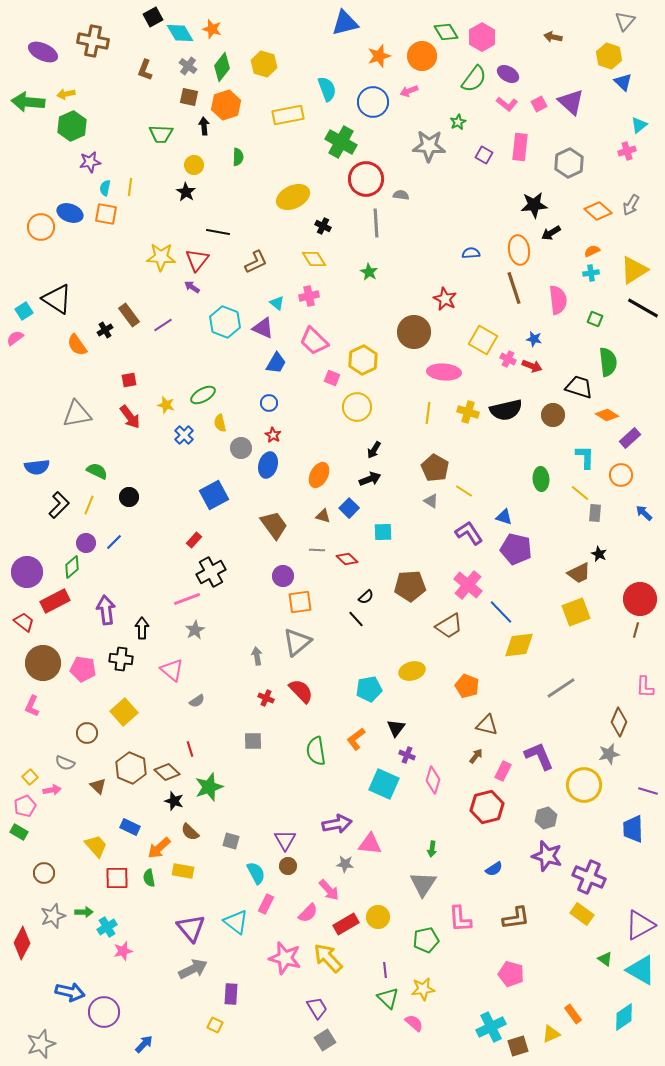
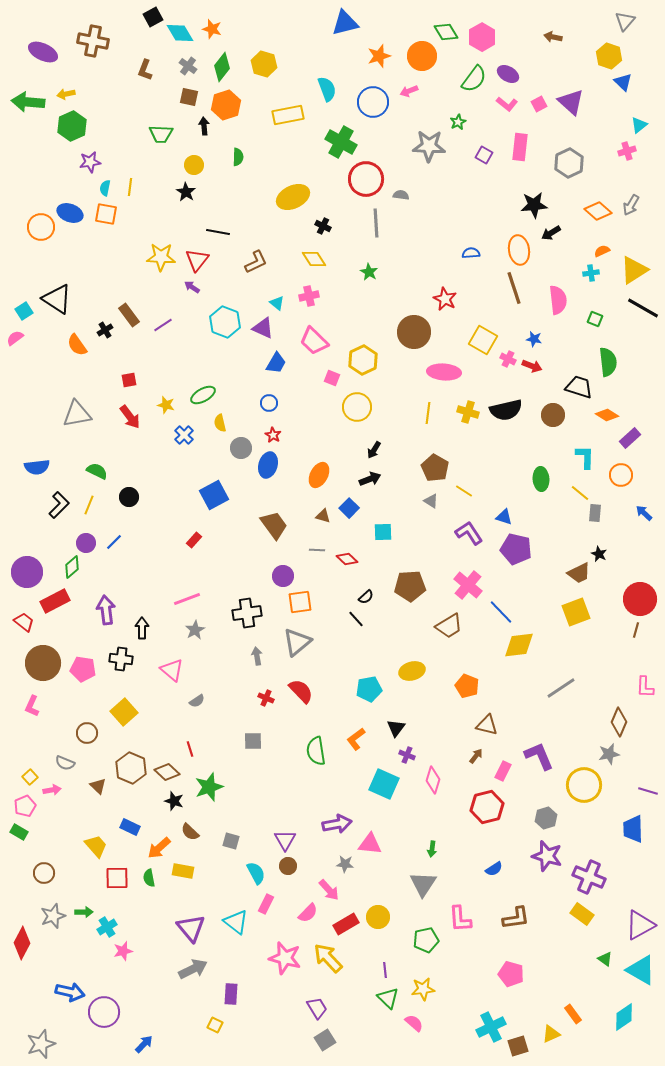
orange semicircle at (592, 251): moved 10 px right
black cross at (211, 572): moved 36 px right, 41 px down; rotated 20 degrees clockwise
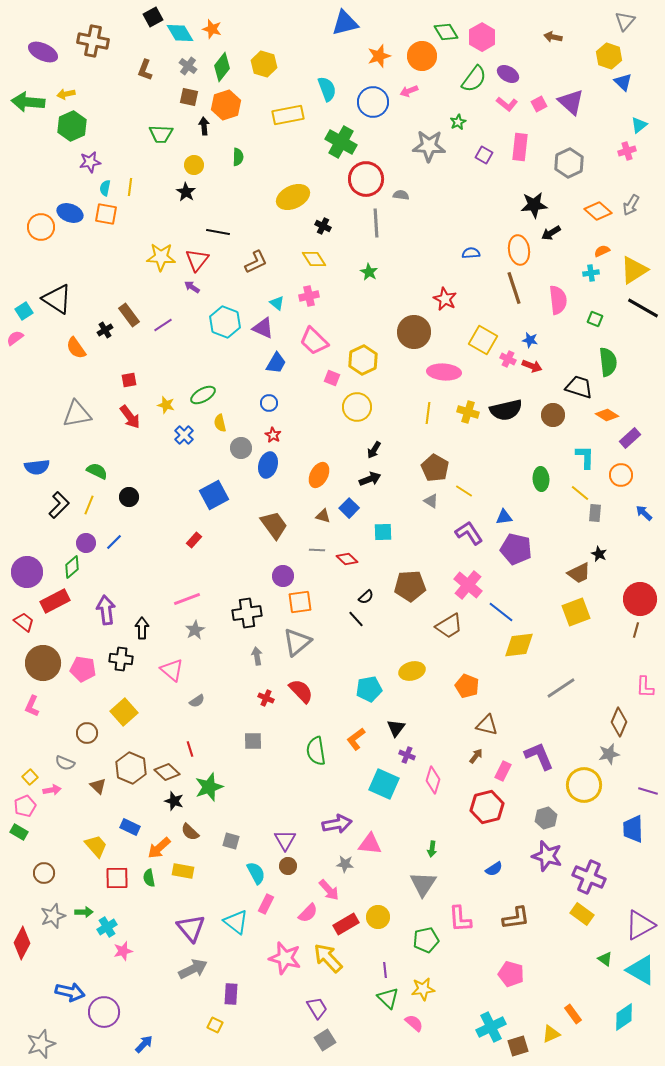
blue star at (534, 339): moved 4 px left, 1 px down
orange semicircle at (77, 345): moved 1 px left, 3 px down
blue triangle at (504, 517): rotated 24 degrees counterclockwise
blue line at (501, 612): rotated 8 degrees counterclockwise
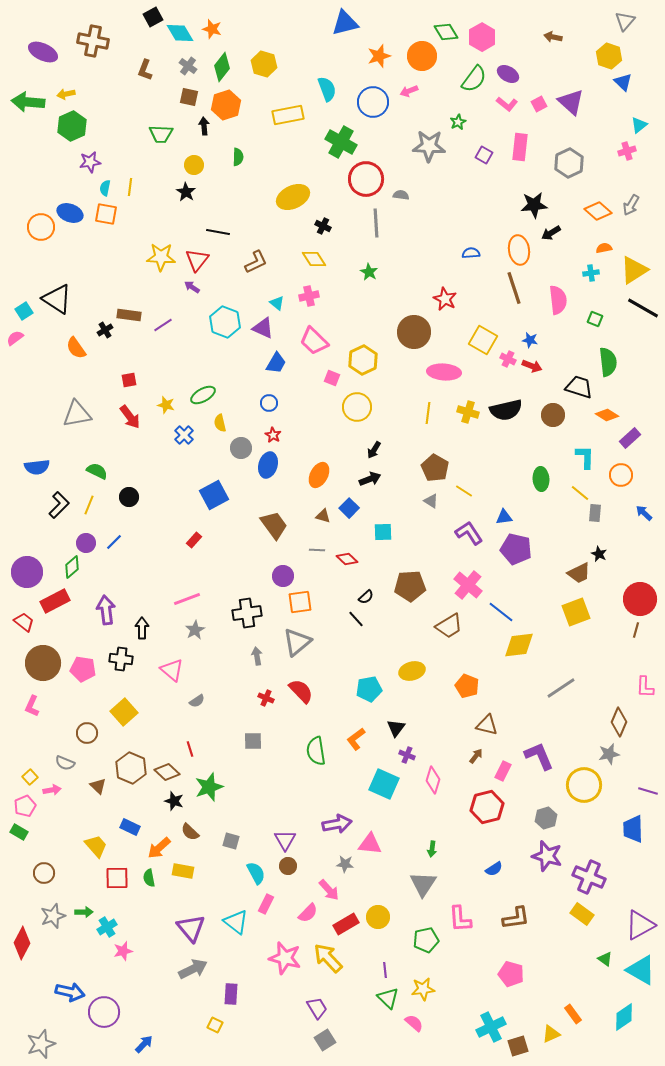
orange semicircle at (602, 251): moved 2 px right, 3 px up; rotated 14 degrees clockwise
brown rectangle at (129, 315): rotated 45 degrees counterclockwise
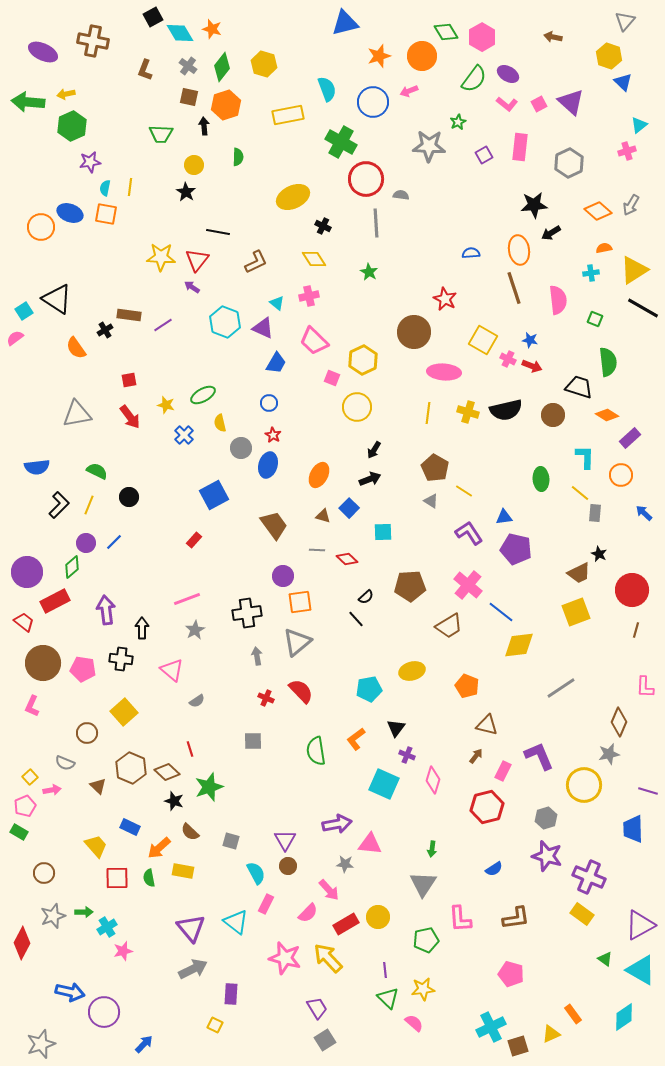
purple square at (484, 155): rotated 30 degrees clockwise
red circle at (640, 599): moved 8 px left, 9 px up
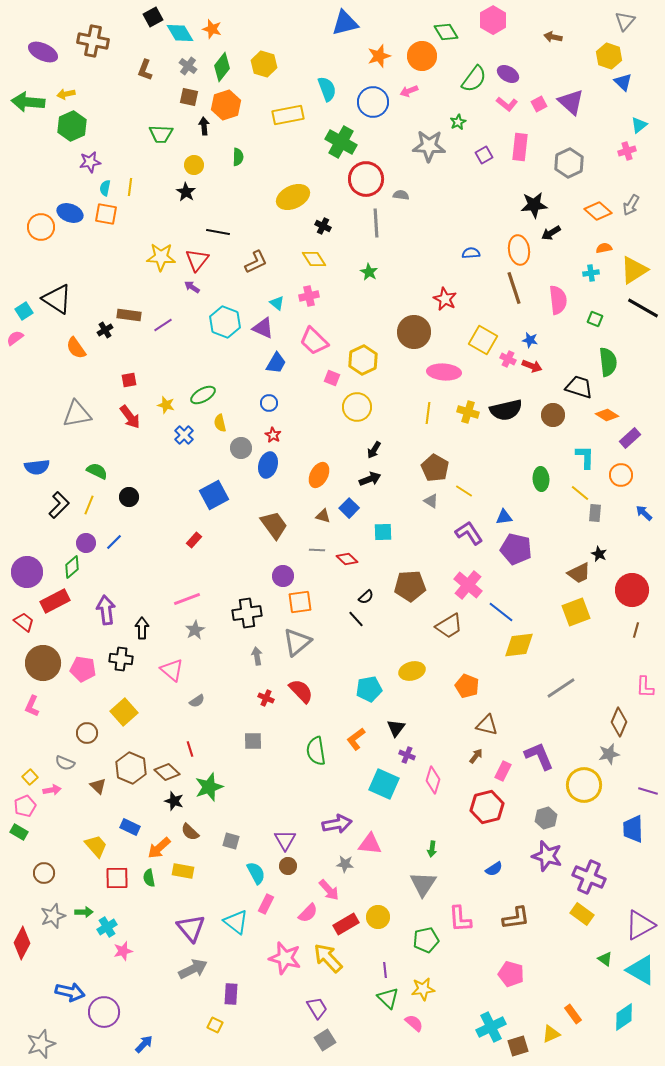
pink hexagon at (482, 37): moved 11 px right, 17 px up
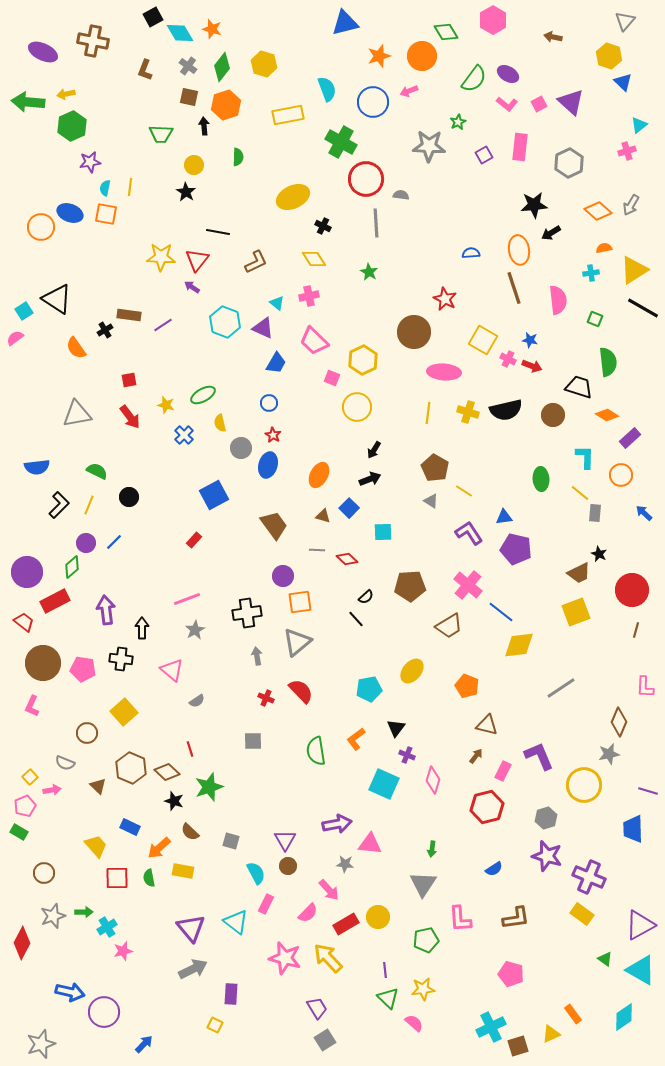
yellow ellipse at (412, 671): rotated 35 degrees counterclockwise
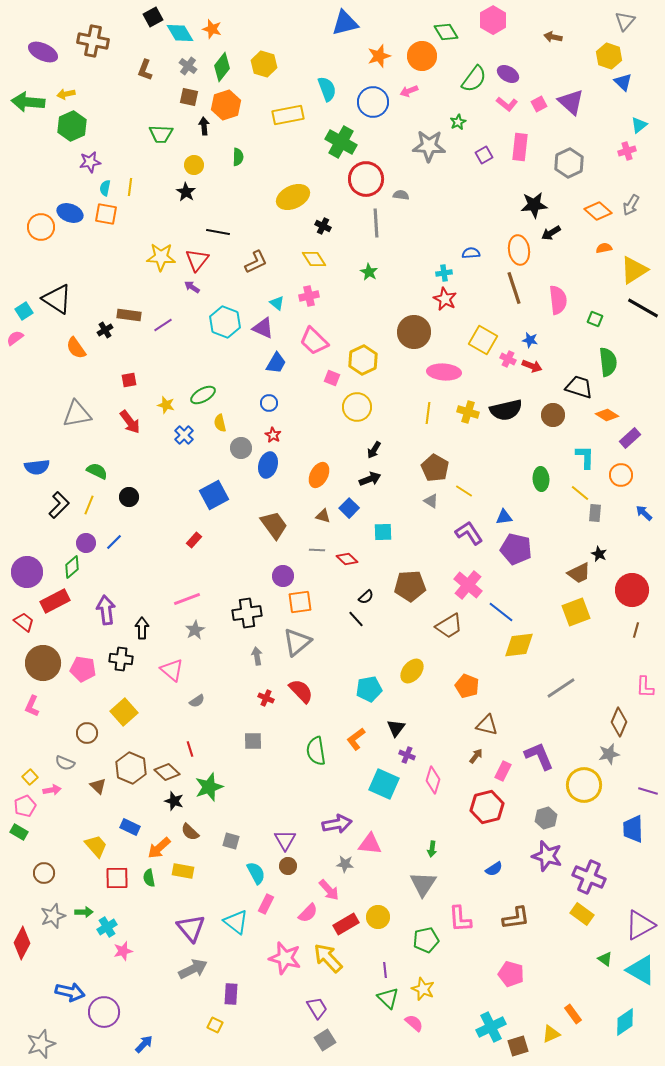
cyan cross at (591, 273): moved 147 px left
red arrow at (130, 417): moved 5 px down
yellow star at (423, 989): rotated 30 degrees clockwise
cyan diamond at (624, 1017): moved 1 px right, 5 px down
